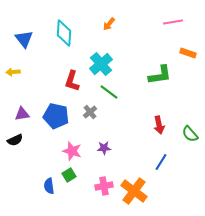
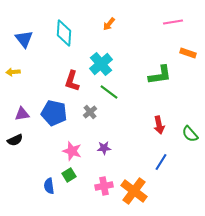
blue pentagon: moved 2 px left, 3 px up
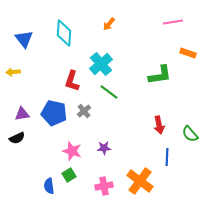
gray cross: moved 6 px left, 1 px up
black semicircle: moved 2 px right, 2 px up
blue line: moved 6 px right, 5 px up; rotated 30 degrees counterclockwise
orange cross: moved 6 px right, 10 px up
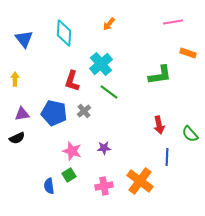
yellow arrow: moved 2 px right, 7 px down; rotated 96 degrees clockwise
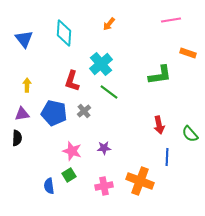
pink line: moved 2 px left, 2 px up
yellow arrow: moved 12 px right, 6 px down
black semicircle: rotated 63 degrees counterclockwise
orange cross: rotated 16 degrees counterclockwise
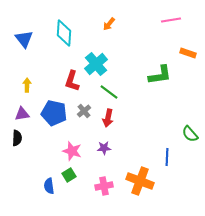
cyan cross: moved 5 px left
red arrow: moved 51 px left, 7 px up; rotated 24 degrees clockwise
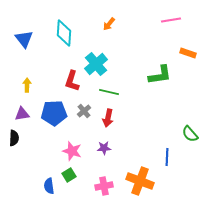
green line: rotated 24 degrees counterclockwise
blue pentagon: rotated 15 degrees counterclockwise
black semicircle: moved 3 px left
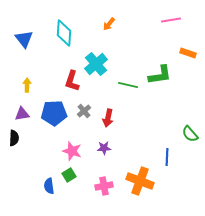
green line: moved 19 px right, 7 px up
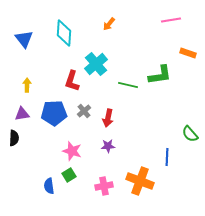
purple star: moved 4 px right, 2 px up
